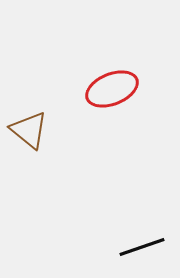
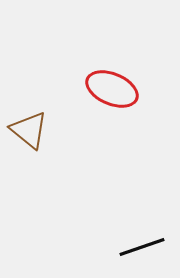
red ellipse: rotated 45 degrees clockwise
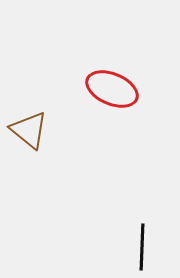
black line: rotated 69 degrees counterclockwise
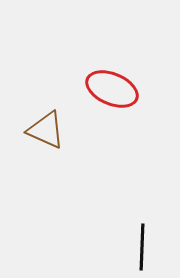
brown triangle: moved 17 px right; rotated 15 degrees counterclockwise
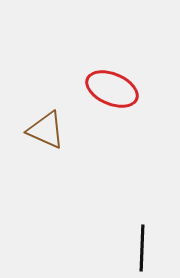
black line: moved 1 px down
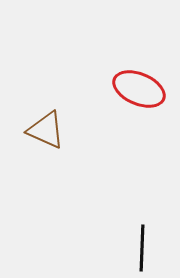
red ellipse: moved 27 px right
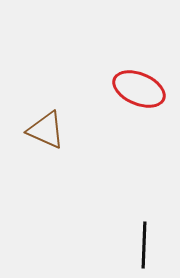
black line: moved 2 px right, 3 px up
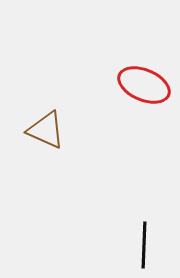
red ellipse: moved 5 px right, 4 px up
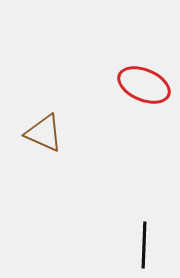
brown triangle: moved 2 px left, 3 px down
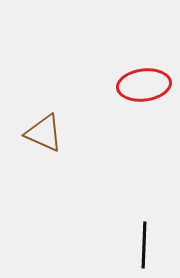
red ellipse: rotated 30 degrees counterclockwise
